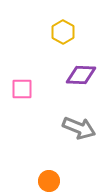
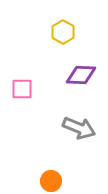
orange circle: moved 2 px right
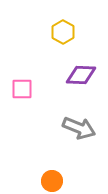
orange circle: moved 1 px right
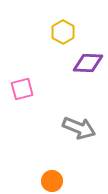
purple diamond: moved 7 px right, 12 px up
pink square: rotated 15 degrees counterclockwise
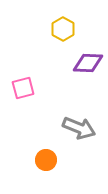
yellow hexagon: moved 3 px up
pink square: moved 1 px right, 1 px up
orange circle: moved 6 px left, 21 px up
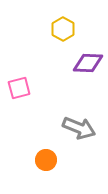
pink square: moved 4 px left
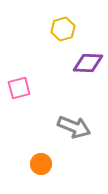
yellow hexagon: rotated 15 degrees clockwise
gray arrow: moved 5 px left, 1 px up
orange circle: moved 5 px left, 4 px down
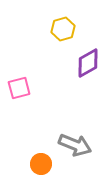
purple diamond: rotated 32 degrees counterclockwise
gray arrow: moved 1 px right, 18 px down
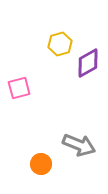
yellow hexagon: moved 3 px left, 15 px down
gray arrow: moved 4 px right
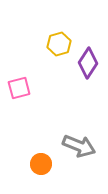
yellow hexagon: moved 1 px left
purple diamond: rotated 28 degrees counterclockwise
gray arrow: moved 1 px down
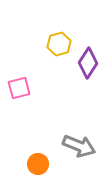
orange circle: moved 3 px left
